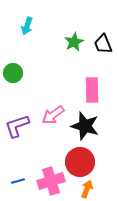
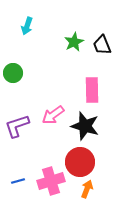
black trapezoid: moved 1 px left, 1 px down
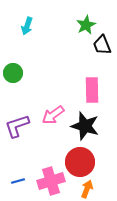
green star: moved 12 px right, 17 px up
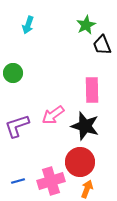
cyan arrow: moved 1 px right, 1 px up
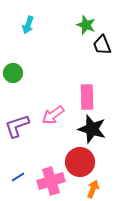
green star: rotated 24 degrees counterclockwise
pink rectangle: moved 5 px left, 7 px down
black star: moved 7 px right, 3 px down
blue line: moved 4 px up; rotated 16 degrees counterclockwise
orange arrow: moved 6 px right
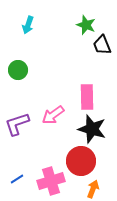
green circle: moved 5 px right, 3 px up
purple L-shape: moved 2 px up
red circle: moved 1 px right, 1 px up
blue line: moved 1 px left, 2 px down
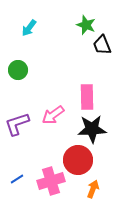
cyan arrow: moved 1 px right, 3 px down; rotated 18 degrees clockwise
black star: rotated 20 degrees counterclockwise
red circle: moved 3 px left, 1 px up
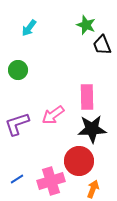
red circle: moved 1 px right, 1 px down
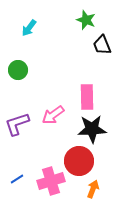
green star: moved 5 px up
